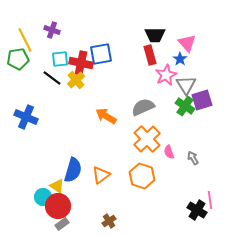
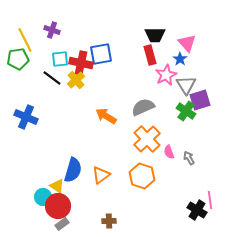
purple square: moved 2 px left
green cross: moved 1 px right, 5 px down
gray arrow: moved 4 px left
brown cross: rotated 32 degrees clockwise
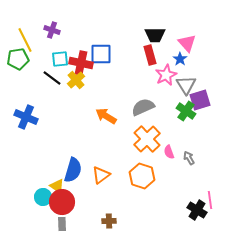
blue square: rotated 10 degrees clockwise
red circle: moved 4 px right, 4 px up
gray rectangle: rotated 56 degrees counterclockwise
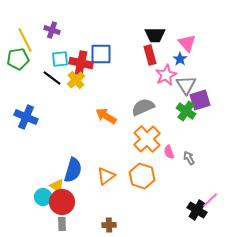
orange triangle: moved 5 px right, 1 px down
pink line: rotated 54 degrees clockwise
brown cross: moved 4 px down
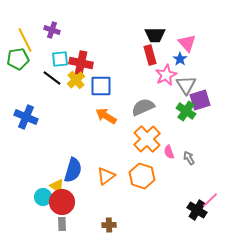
blue square: moved 32 px down
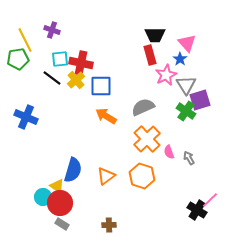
red circle: moved 2 px left, 1 px down
gray rectangle: rotated 56 degrees counterclockwise
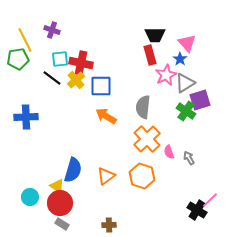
gray triangle: moved 1 px left, 2 px up; rotated 30 degrees clockwise
gray semicircle: rotated 60 degrees counterclockwise
blue cross: rotated 25 degrees counterclockwise
cyan circle: moved 13 px left
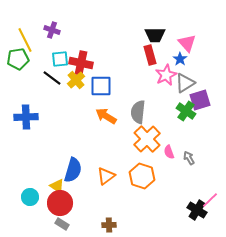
gray semicircle: moved 5 px left, 5 px down
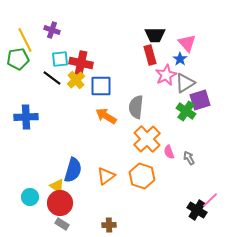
gray semicircle: moved 2 px left, 5 px up
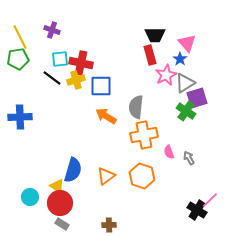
yellow line: moved 5 px left, 3 px up
yellow cross: rotated 24 degrees clockwise
purple square: moved 3 px left, 2 px up
blue cross: moved 6 px left
orange cross: moved 3 px left, 4 px up; rotated 32 degrees clockwise
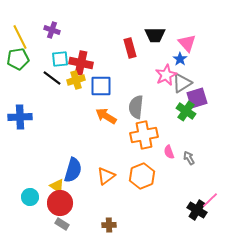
red rectangle: moved 20 px left, 7 px up
gray triangle: moved 3 px left
orange hexagon: rotated 20 degrees clockwise
